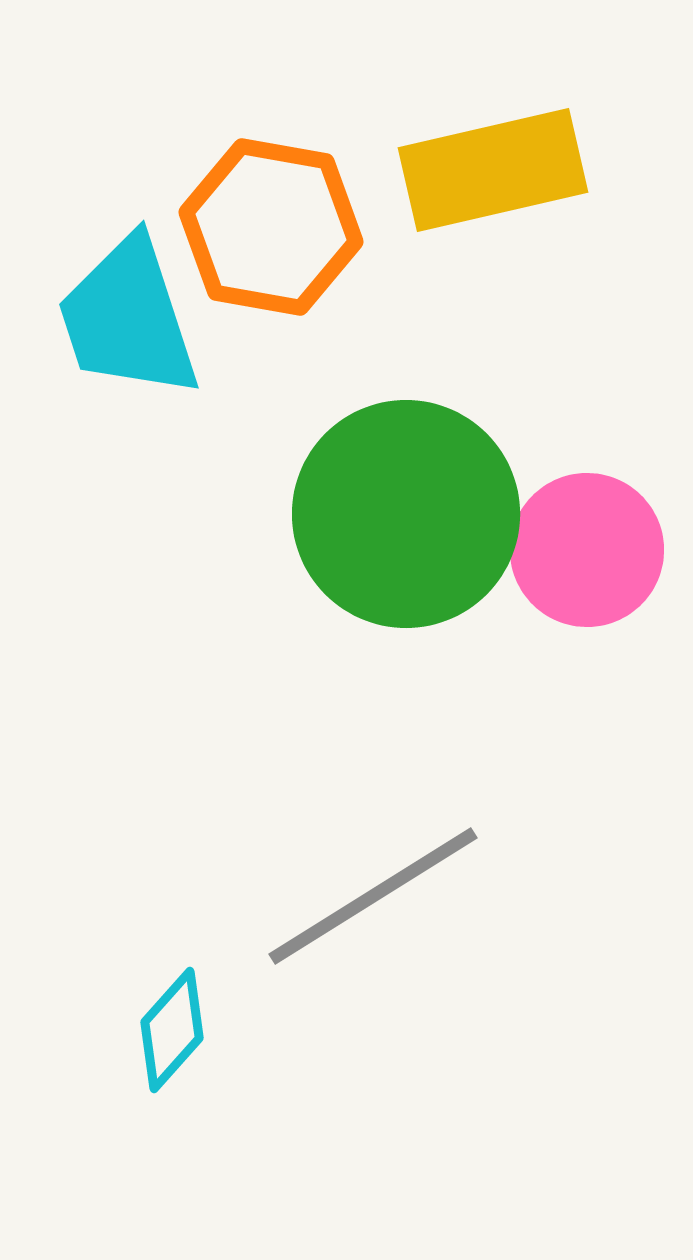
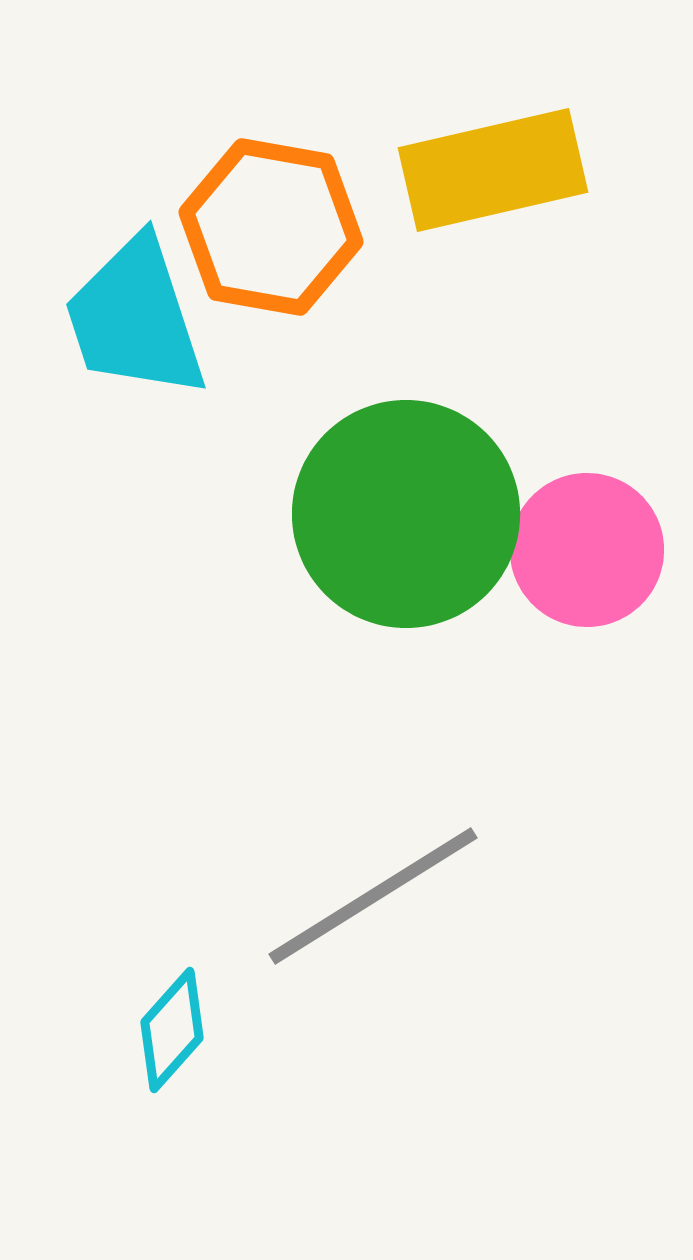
cyan trapezoid: moved 7 px right
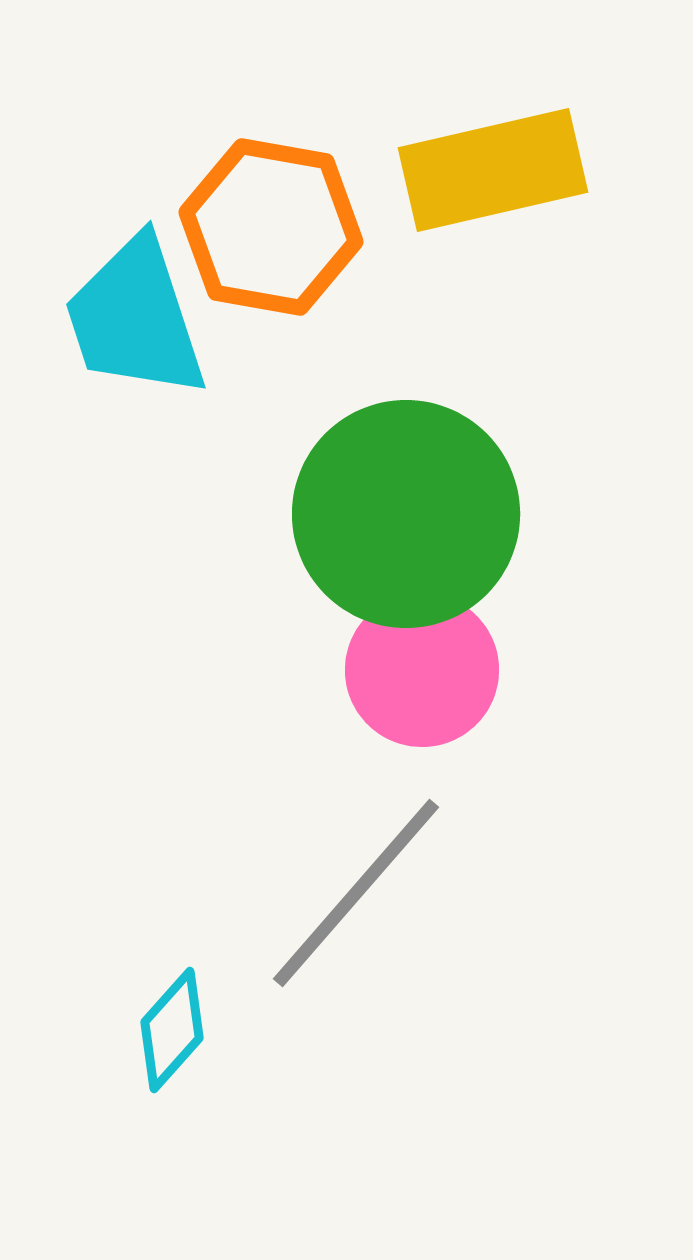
pink circle: moved 165 px left, 120 px down
gray line: moved 17 px left, 3 px up; rotated 17 degrees counterclockwise
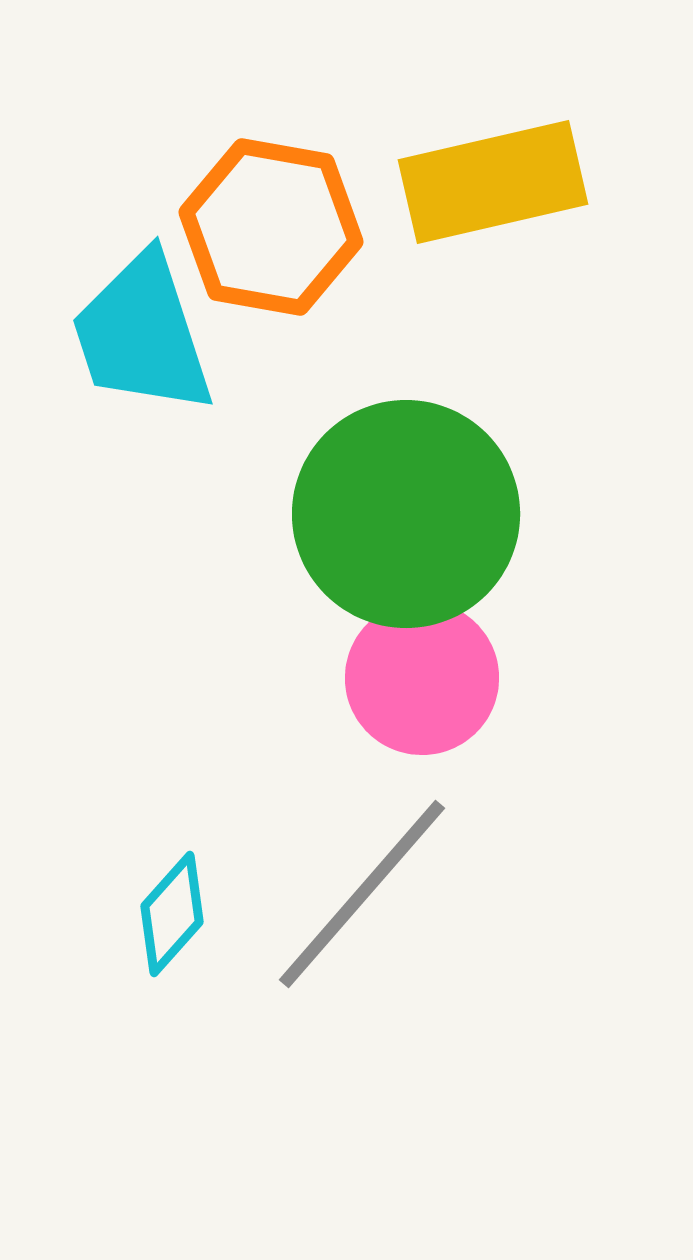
yellow rectangle: moved 12 px down
cyan trapezoid: moved 7 px right, 16 px down
pink circle: moved 8 px down
gray line: moved 6 px right, 1 px down
cyan diamond: moved 116 px up
